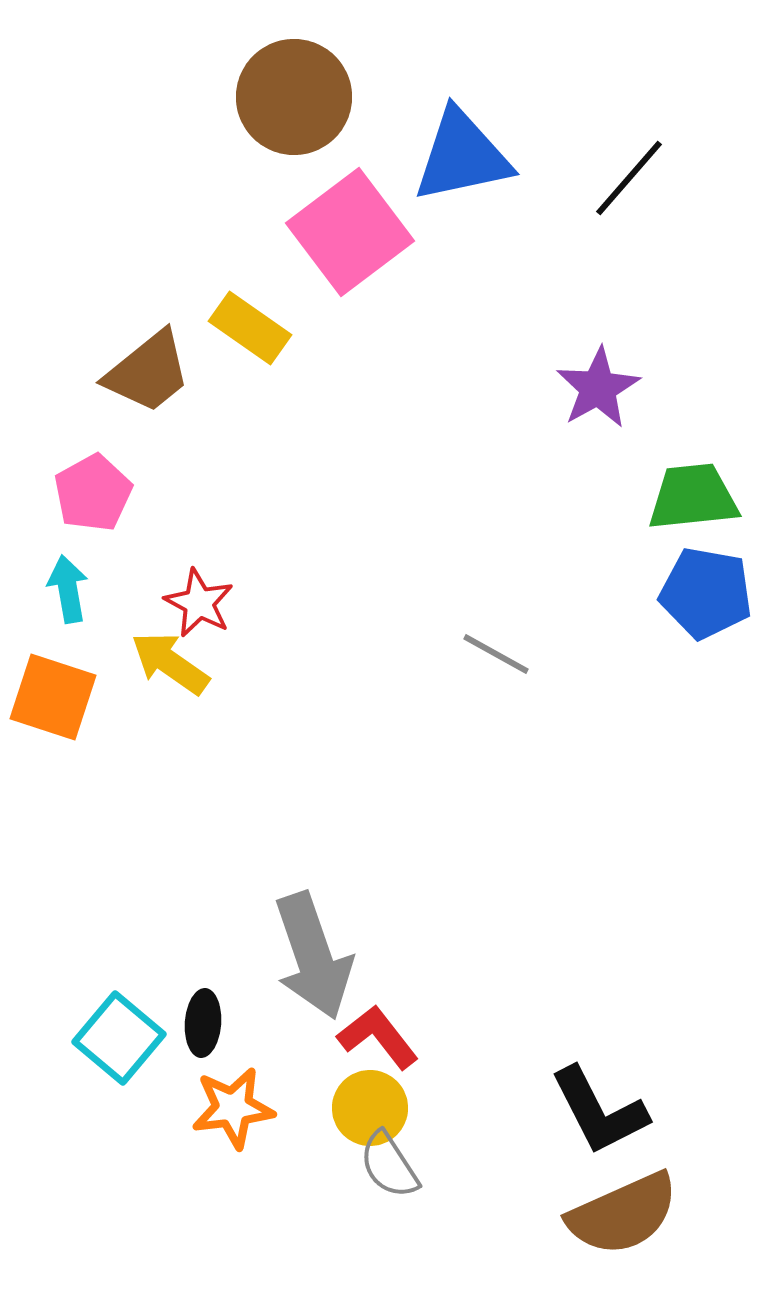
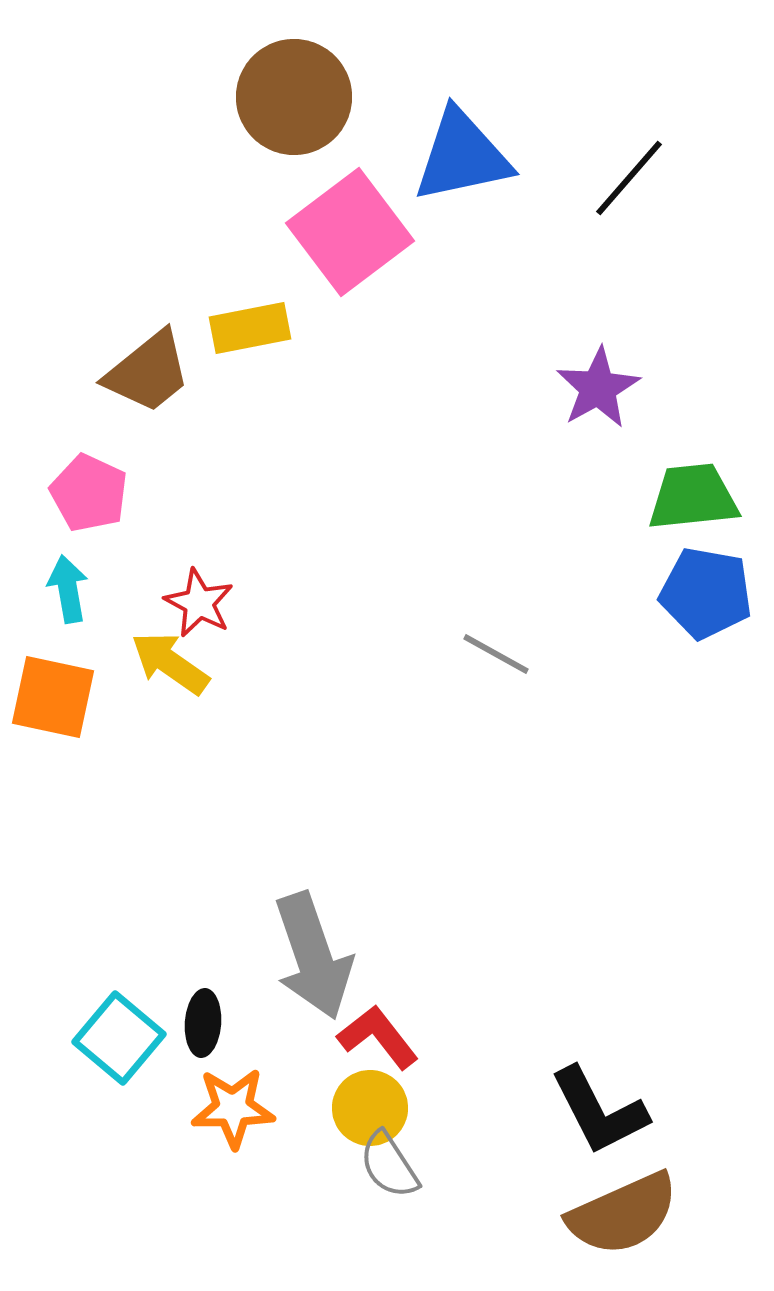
yellow rectangle: rotated 46 degrees counterclockwise
pink pentagon: moved 4 px left; rotated 18 degrees counterclockwise
orange square: rotated 6 degrees counterclockwise
orange star: rotated 6 degrees clockwise
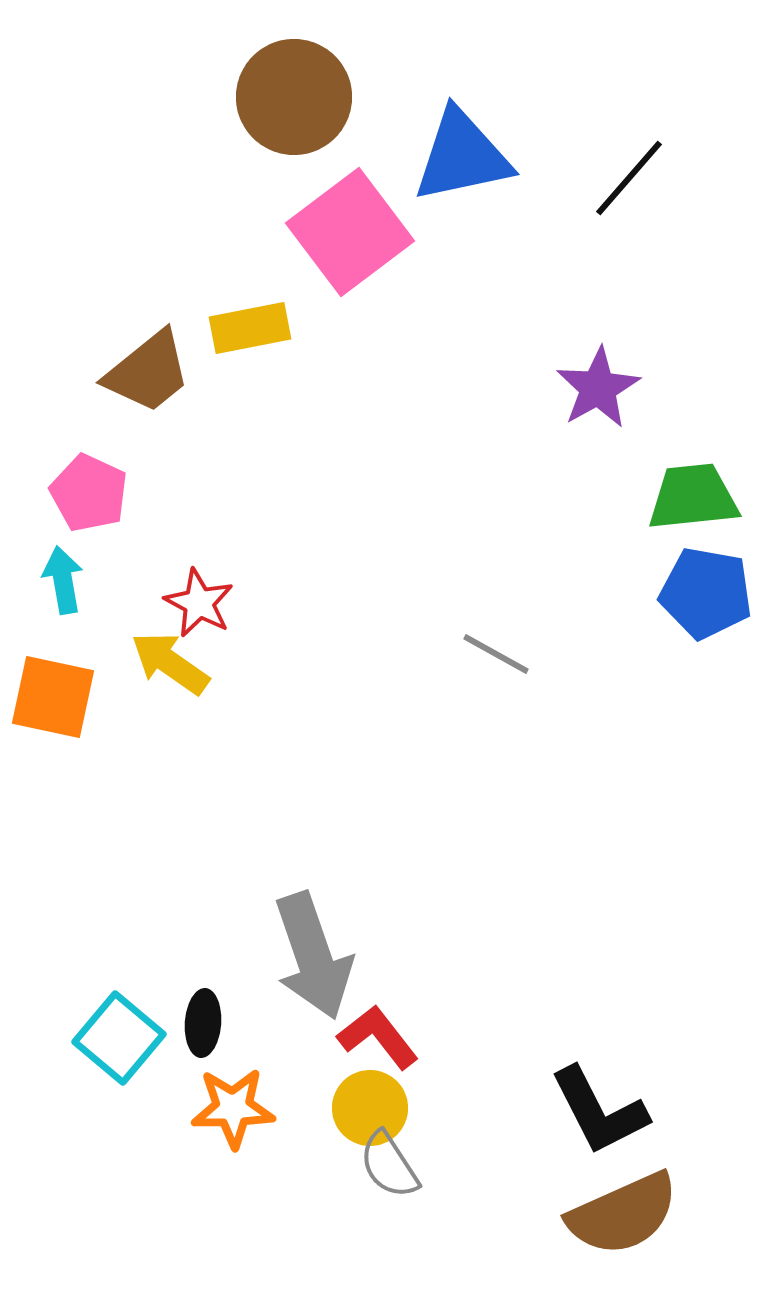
cyan arrow: moved 5 px left, 9 px up
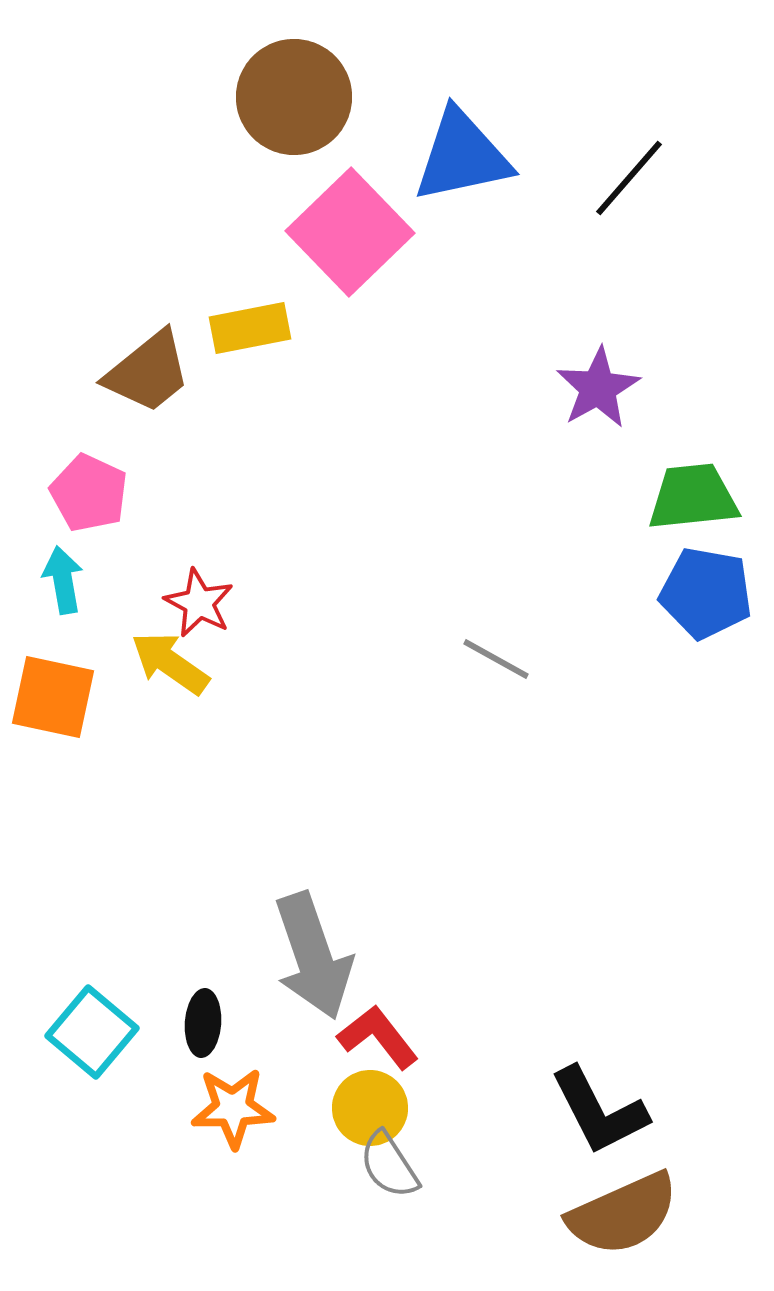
pink square: rotated 7 degrees counterclockwise
gray line: moved 5 px down
cyan square: moved 27 px left, 6 px up
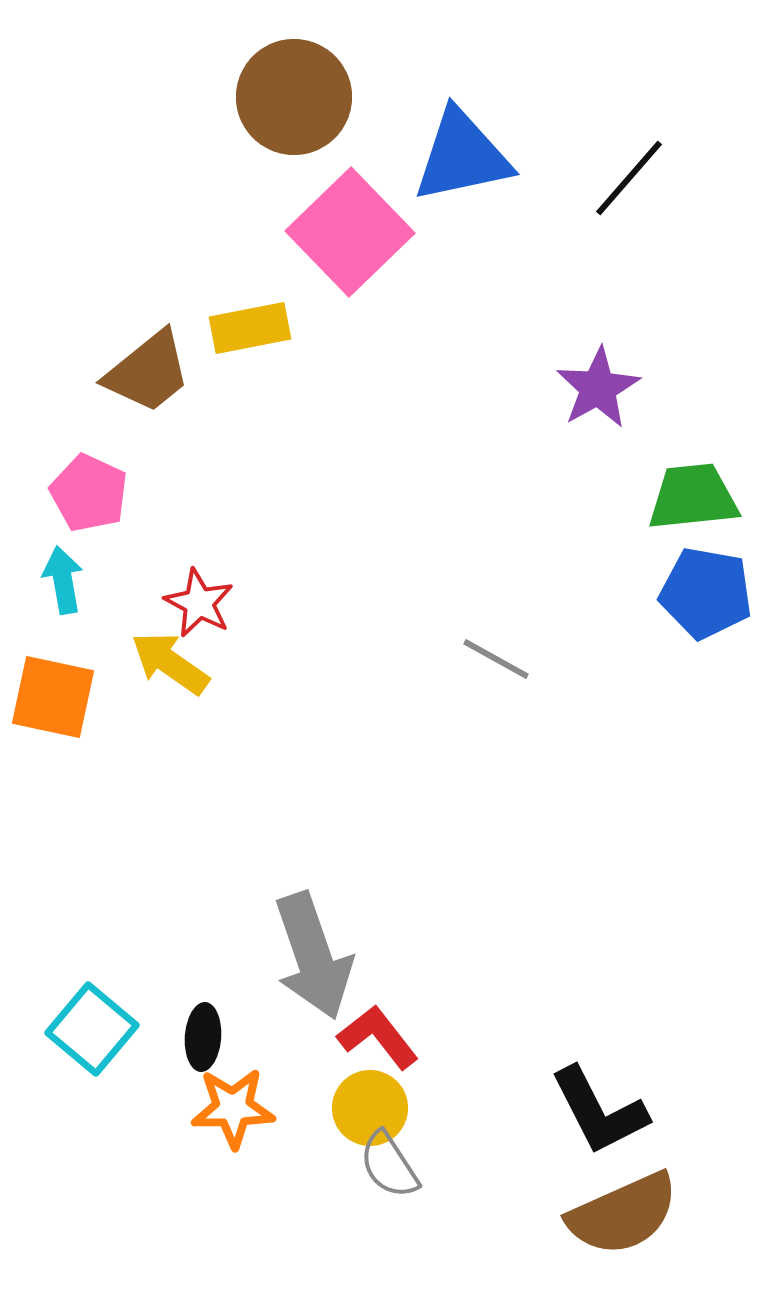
black ellipse: moved 14 px down
cyan square: moved 3 px up
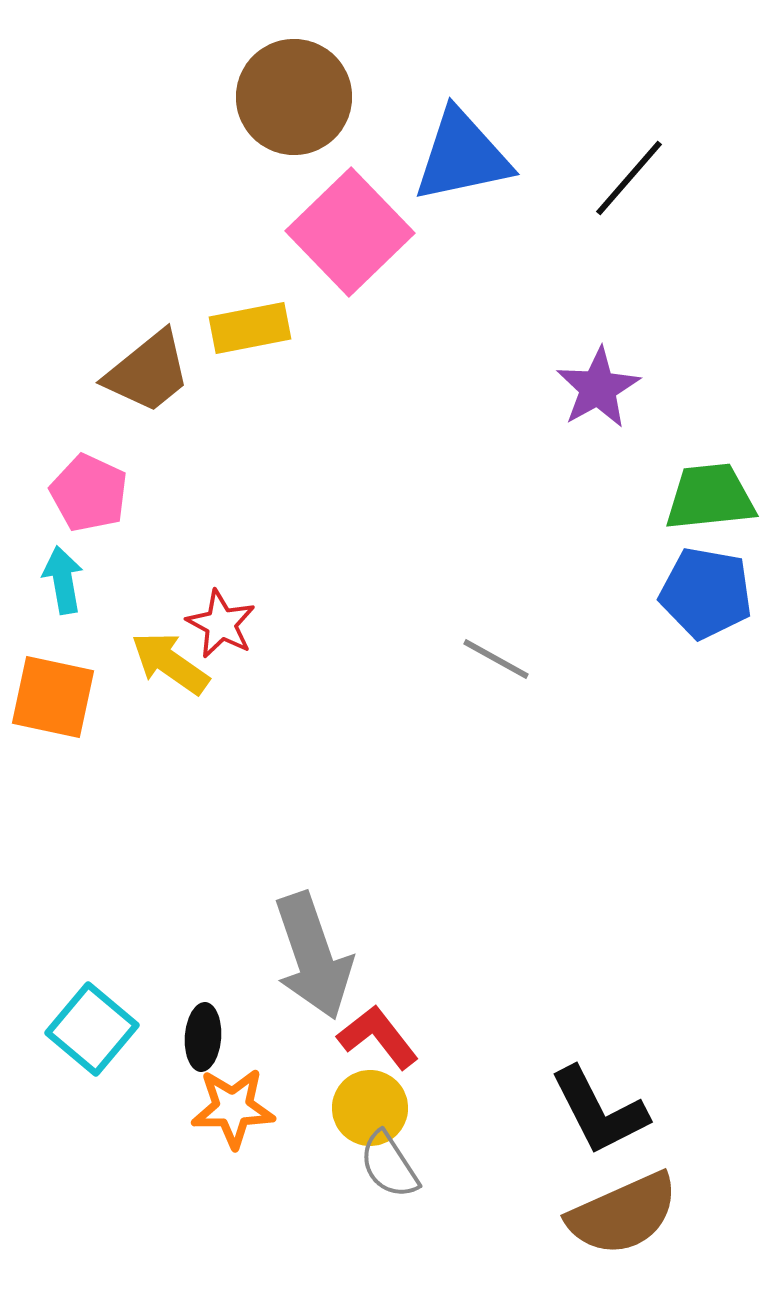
green trapezoid: moved 17 px right
red star: moved 22 px right, 21 px down
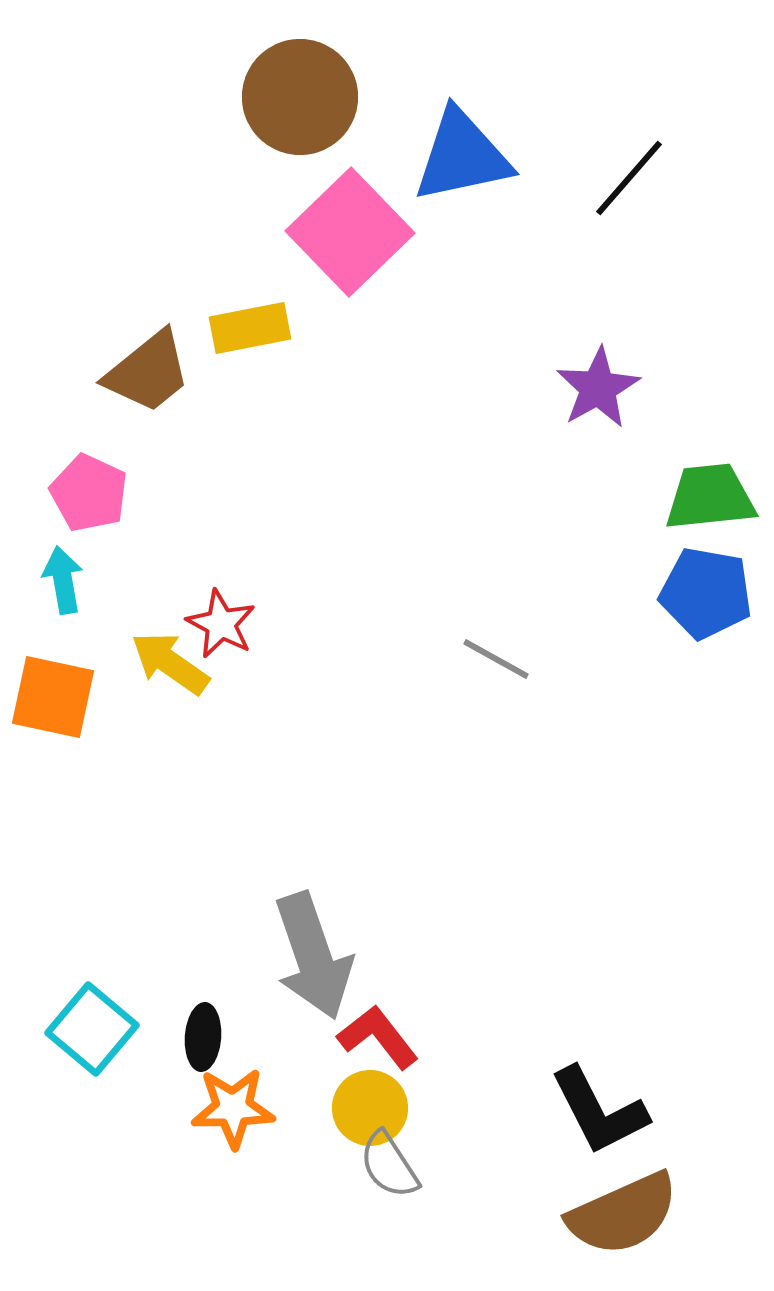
brown circle: moved 6 px right
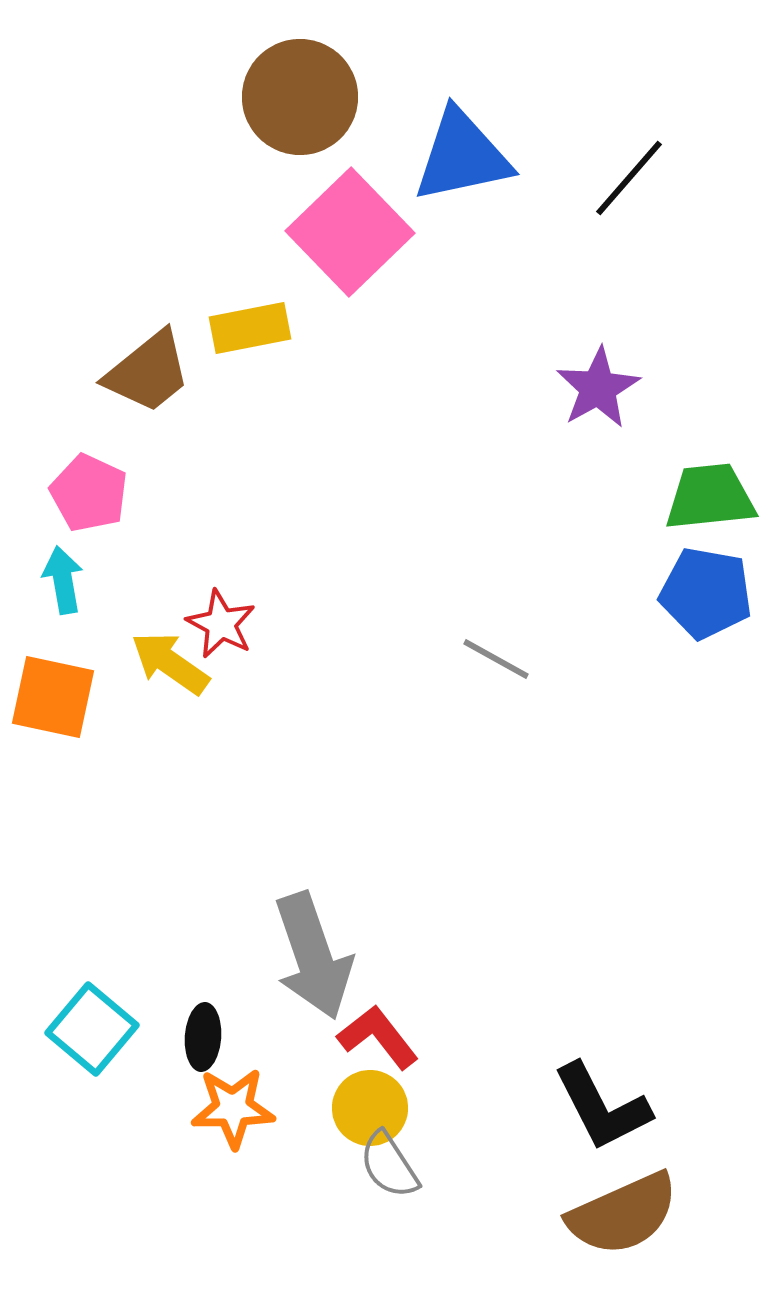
black L-shape: moved 3 px right, 4 px up
